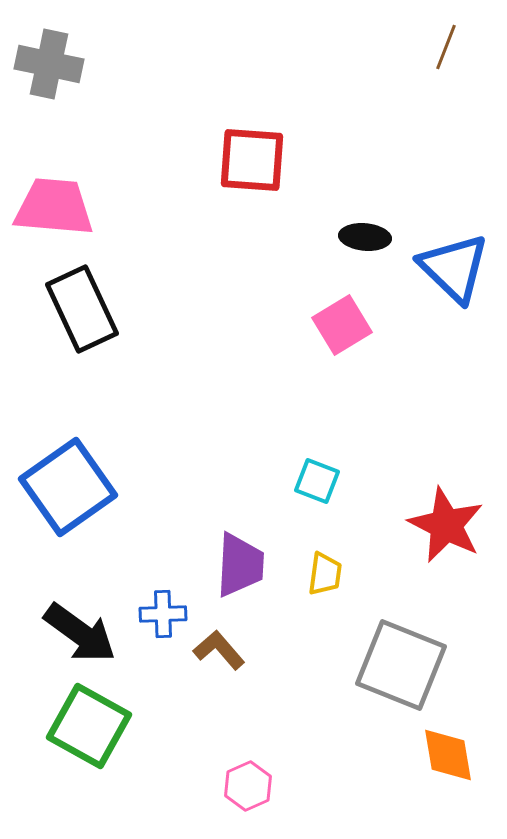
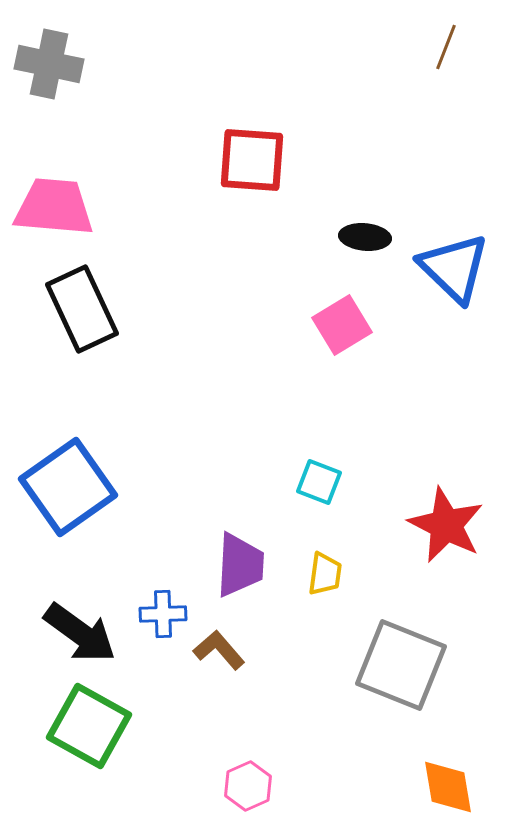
cyan square: moved 2 px right, 1 px down
orange diamond: moved 32 px down
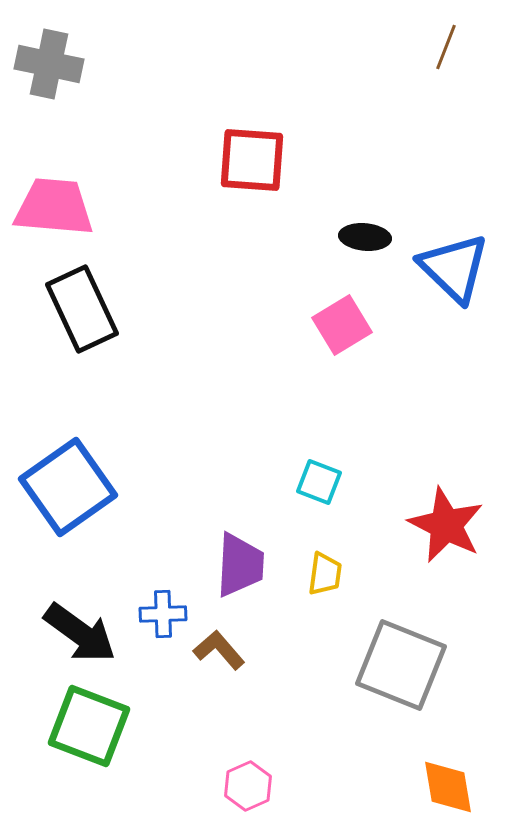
green square: rotated 8 degrees counterclockwise
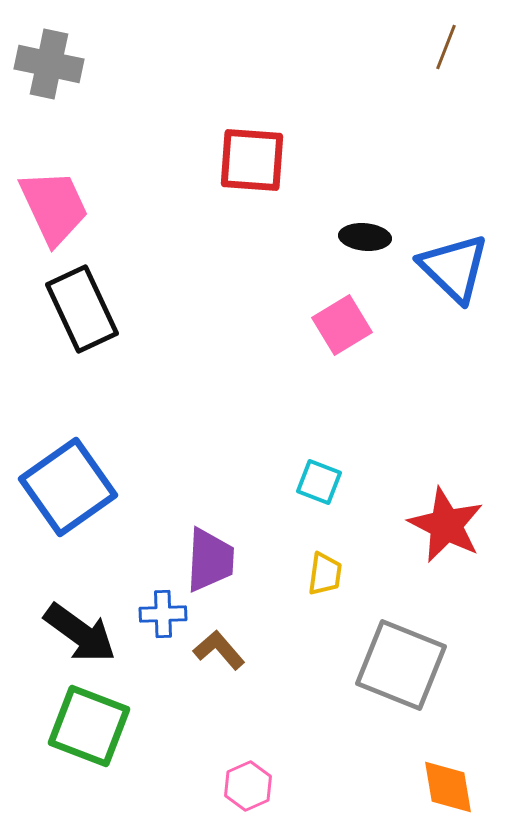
pink trapezoid: rotated 60 degrees clockwise
purple trapezoid: moved 30 px left, 5 px up
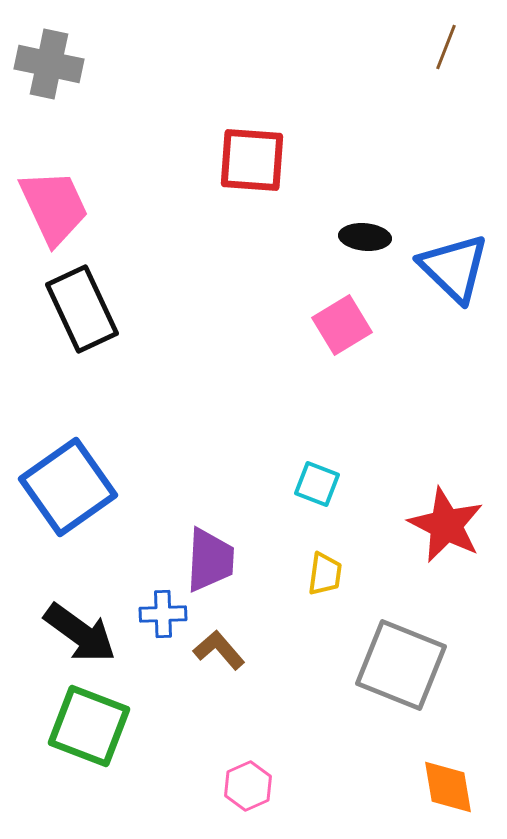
cyan square: moved 2 px left, 2 px down
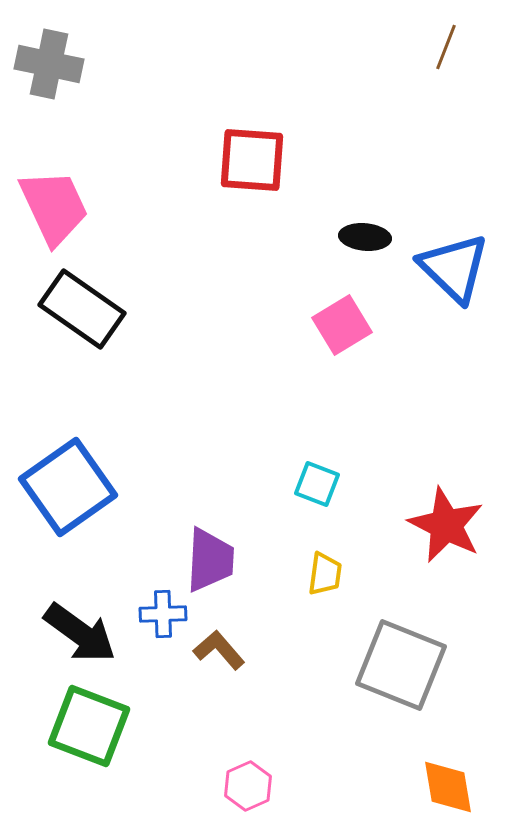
black rectangle: rotated 30 degrees counterclockwise
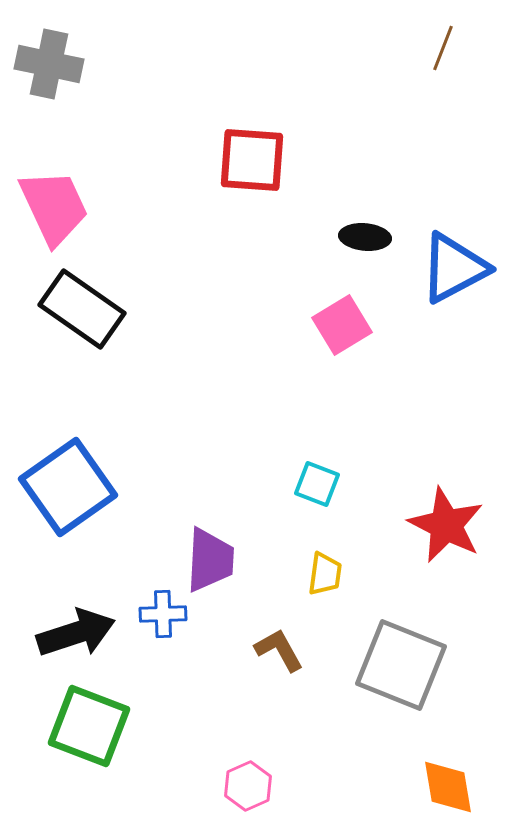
brown line: moved 3 px left, 1 px down
blue triangle: rotated 48 degrees clockwise
black arrow: moved 4 px left; rotated 54 degrees counterclockwise
brown L-shape: moved 60 px right; rotated 12 degrees clockwise
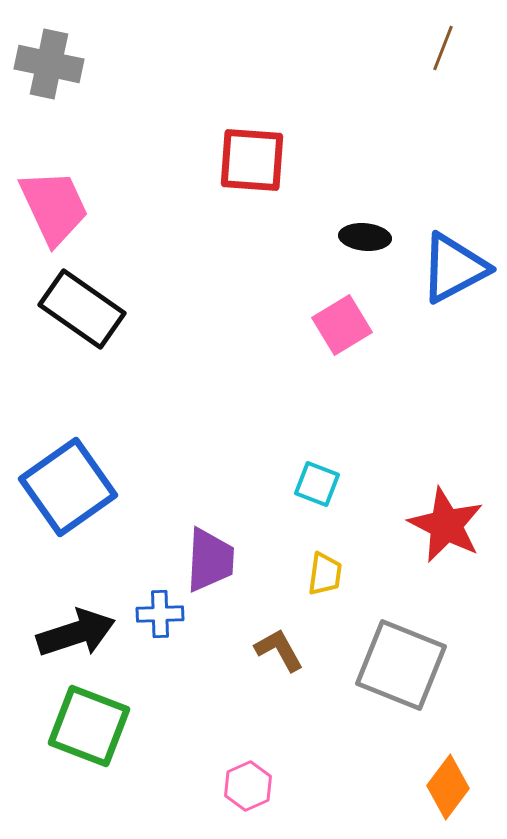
blue cross: moved 3 px left
orange diamond: rotated 46 degrees clockwise
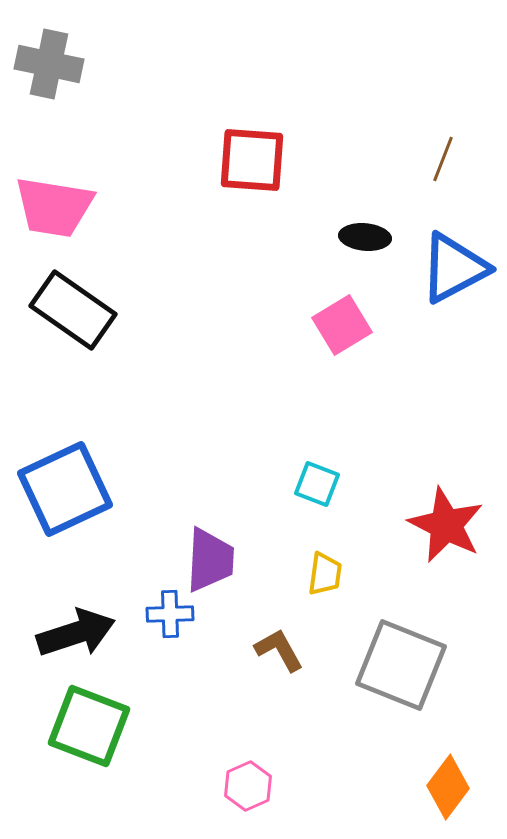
brown line: moved 111 px down
pink trapezoid: rotated 124 degrees clockwise
black rectangle: moved 9 px left, 1 px down
blue square: moved 3 px left, 2 px down; rotated 10 degrees clockwise
blue cross: moved 10 px right
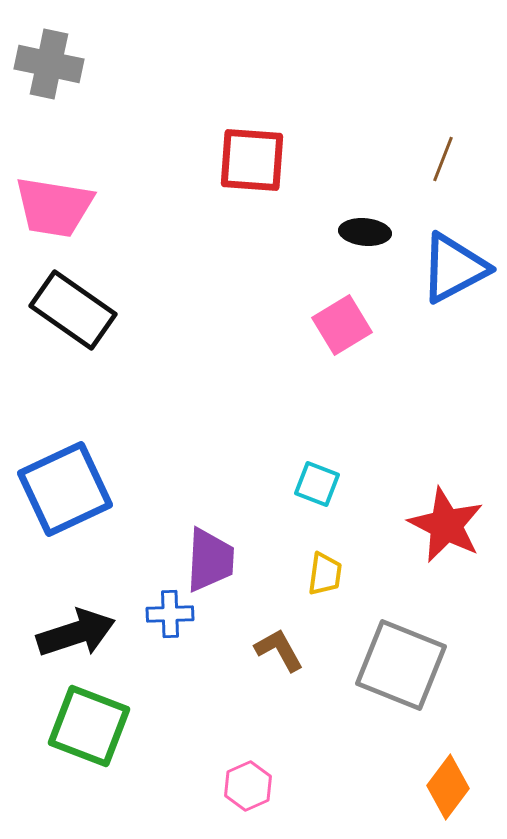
black ellipse: moved 5 px up
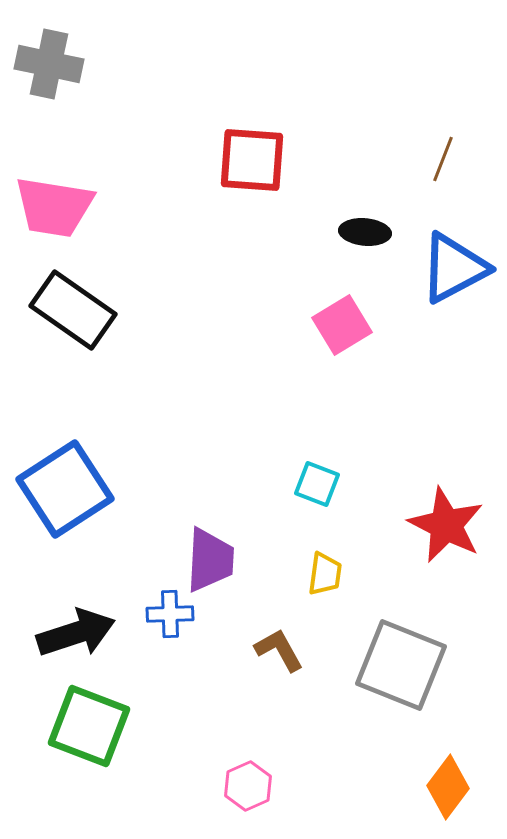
blue square: rotated 8 degrees counterclockwise
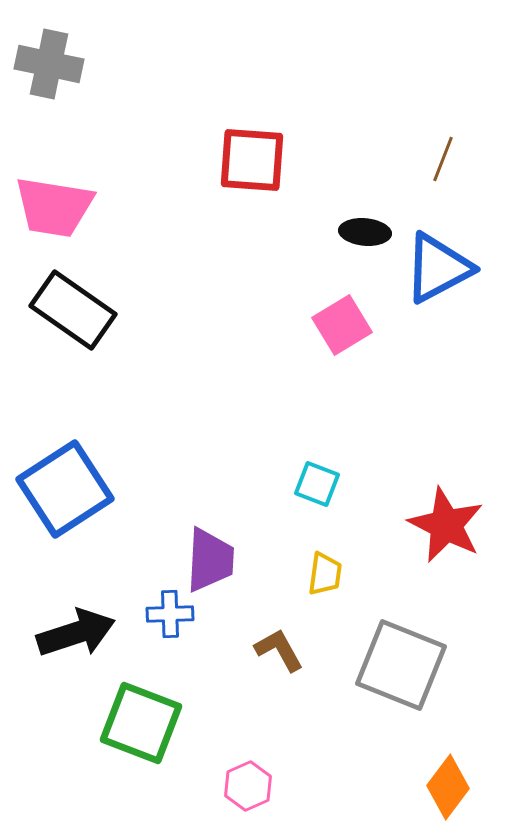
blue triangle: moved 16 px left
green square: moved 52 px right, 3 px up
